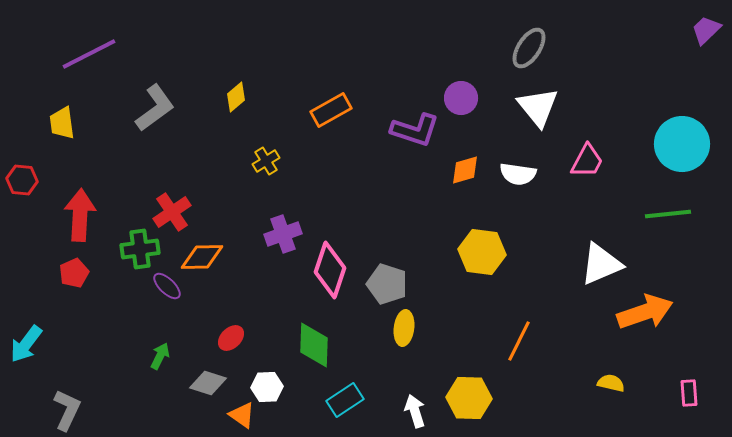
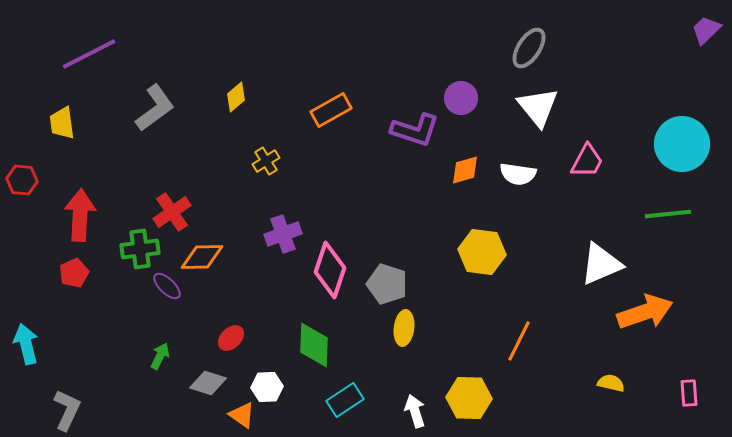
cyan arrow at (26, 344): rotated 129 degrees clockwise
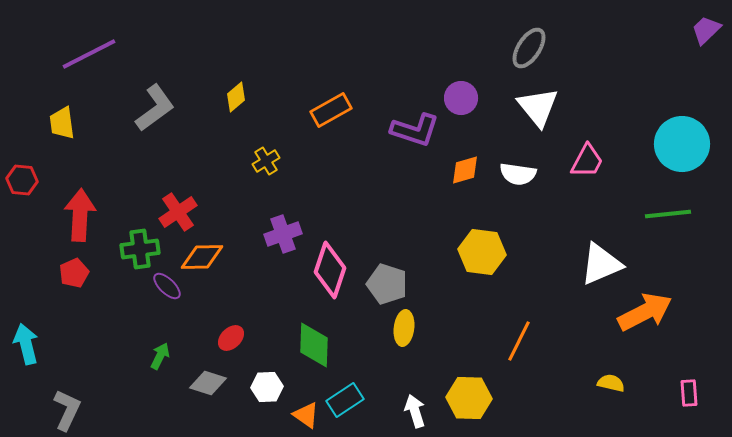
red cross at (172, 212): moved 6 px right
orange arrow at (645, 312): rotated 8 degrees counterclockwise
orange triangle at (242, 415): moved 64 px right
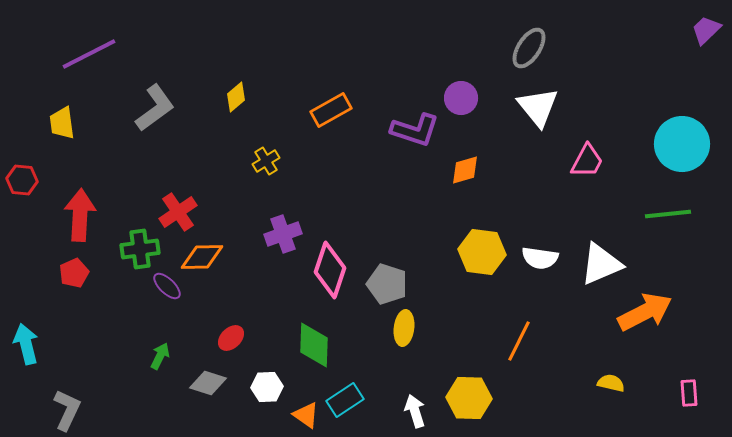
white semicircle at (518, 174): moved 22 px right, 84 px down
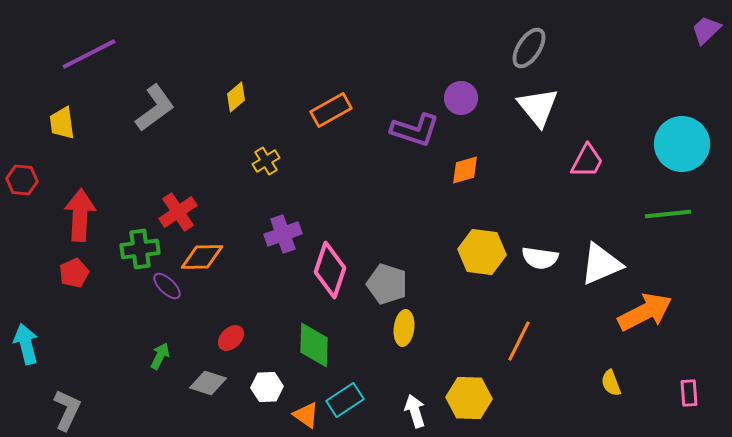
yellow semicircle at (611, 383): rotated 124 degrees counterclockwise
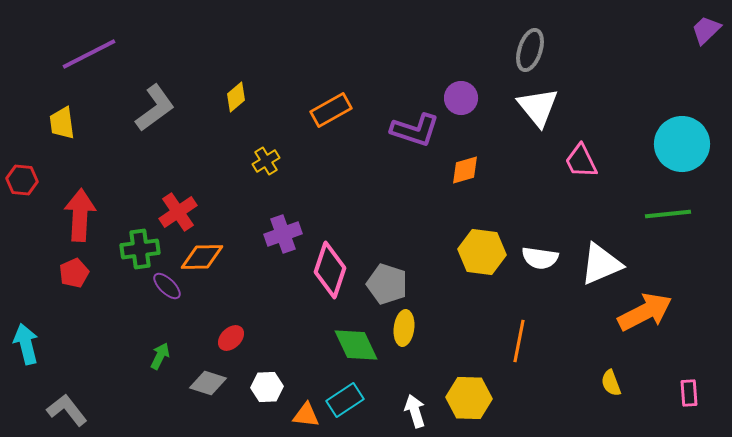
gray ellipse at (529, 48): moved 1 px right, 2 px down; rotated 15 degrees counterclockwise
pink trapezoid at (587, 161): moved 6 px left; rotated 126 degrees clockwise
orange line at (519, 341): rotated 15 degrees counterclockwise
green diamond at (314, 345): moved 42 px right; rotated 27 degrees counterclockwise
gray L-shape at (67, 410): rotated 63 degrees counterclockwise
orange triangle at (306, 415): rotated 28 degrees counterclockwise
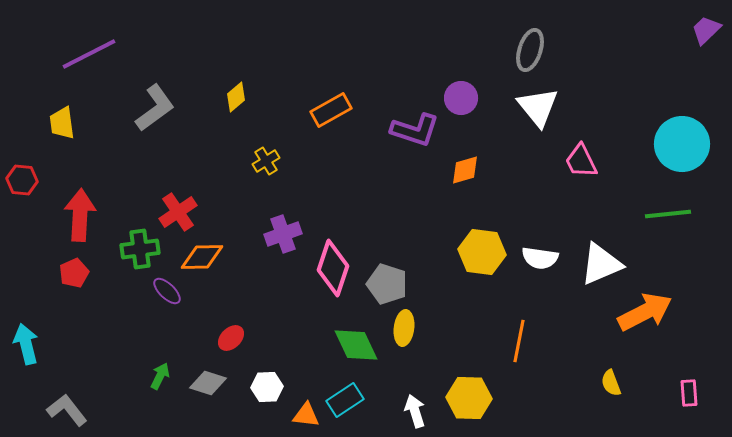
pink diamond at (330, 270): moved 3 px right, 2 px up
purple ellipse at (167, 286): moved 5 px down
green arrow at (160, 356): moved 20 px down
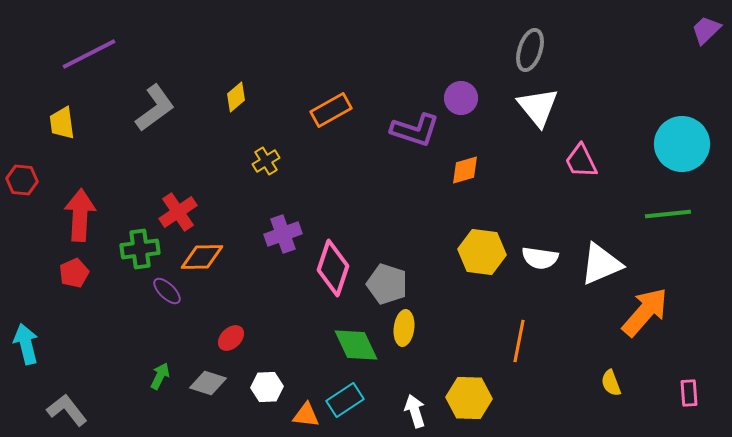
orange arrow at (645, 312): rotated 22 degrees counterclockwise
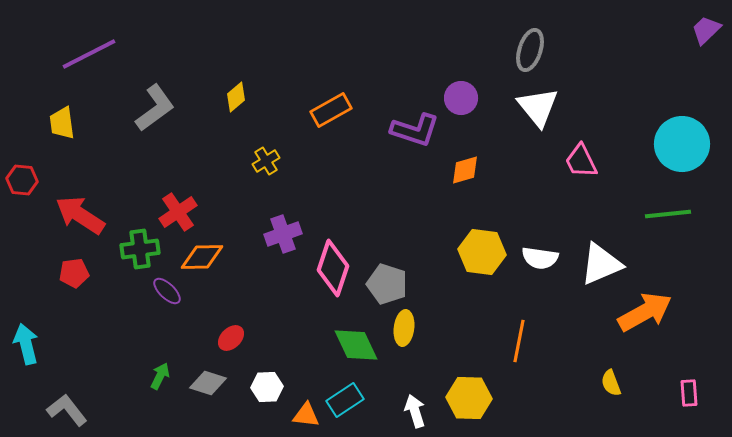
red arrow at (80, 215): rotated 60 degrees counterclockwise
red pentagon at (74, 273): rotated 16 degrees clockwise
orange arrow at (645, 312): rotated 20 degrees clockwise
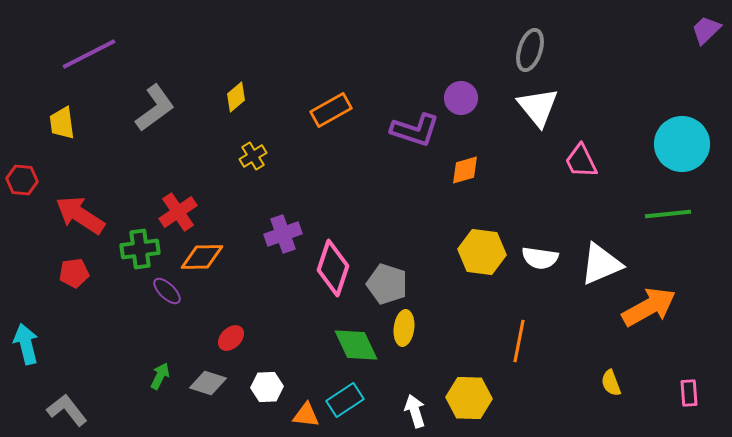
yellow cross at (266, 161): moved 13 px left, 5 px up
orange arrow at (645, 312): moved 4 px right, 5 px up
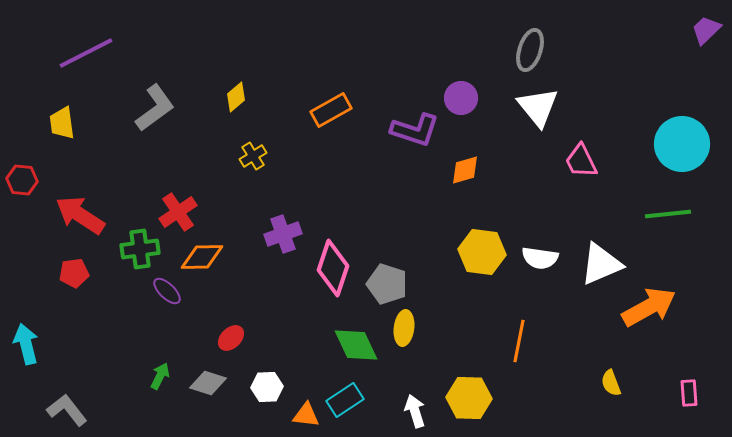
purple line at (89, 54): moved 3 px left, 1 px up
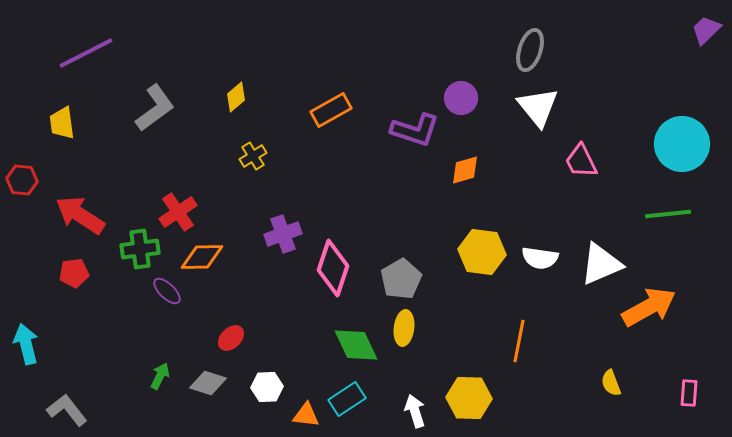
gray pentagon at (387, 284): moved 14 px right, 5 px up; rotated 24 degrees clockwise
pink rectangle at (689, 393): rotated 8 degrees clockwise
cyan rectangle at (345, 400): moved 2 px right, 1 px up
